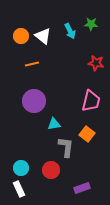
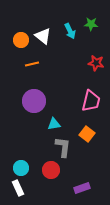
orange circle: moved 4 px down
gray L-shape: moved 3 px left
white rectangle: moved 1 px left, 1 px up
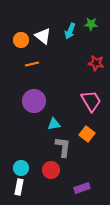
cyan arrow: rotated 49 degrees clockwise
pink trapezoid: rotated 45 degrees counterclockwise
white rectangle: moved 1 px right, 1 px up; rotated 35 degrees clockwise
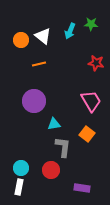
orange line: moved 7 px right
purple rectangle: rotated 28 degrees clockwise
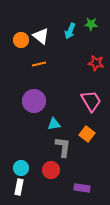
white triangle: moved 2 px left
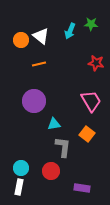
red circle: moved 1 px down
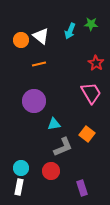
red star: rotated 21 degrees clockwise
pink trapezoid: moved 8 px up
gray L-shape: rotated 60 degrees clockwise
purple rectangle: rotated 63 degrees clockwise
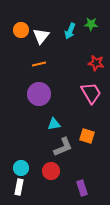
white triangle: rotated 30 degrees clockwise
orange circle: moved 10 px up
red star: rotated 21 degrees counterclockwise
purple circle: moved 5 px right, 7 px up
orange square: moved 2 px down; rotated 21 degrees counterclockwise
